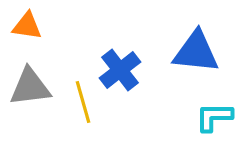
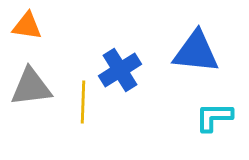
blue cross: rotated 6 degrees clockwise
gray triangle: moved 1 px right
yellow line: rotated 18 degrees clockwise
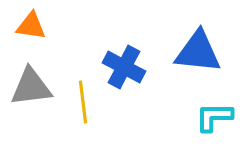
orange triangle: moved 4 px right
blue triangle: moved 2 px right
blue cross: moved 4 px right, 3 px up; rotated 30 degrees counterclockwise
yellow line: rotated 9 degrees counterclockwise
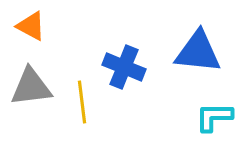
orange triangle: rotated 20 degrees clockwise
blue cross: rotated 6 degrees counterclockwise
yellow line: moved 1 px left
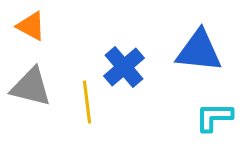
blue triangle: moved 1 px right, 1 px up
blue cross: rotated 27 degrees clockwise
gray triangle: rotated 21 degrees clockwise
yellow line: moved 5 px right
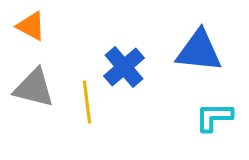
gray triangle: moved 3 px right, 1 px down
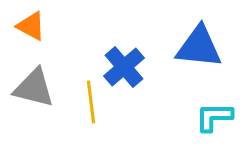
blue triangle: moved 4 px up
yellow line: moved 4 px right
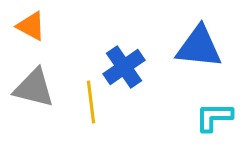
blue cross: rotated 6 degrees clockwise
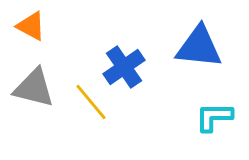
yellow line: rotated 33 degrees counterclockwise
